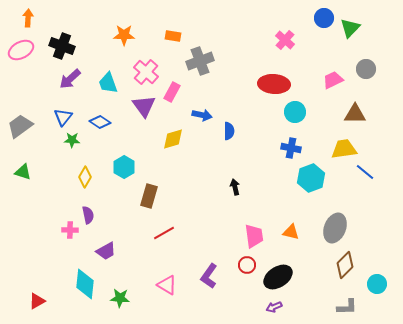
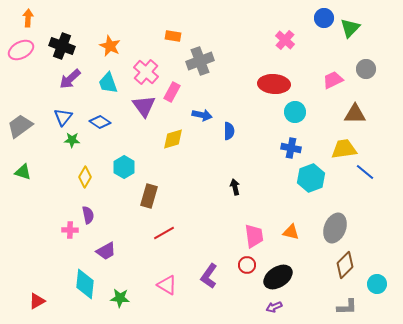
orange star at (124, 35): moved 14 px left, 11 px down; rotated 25 degrees clockwise
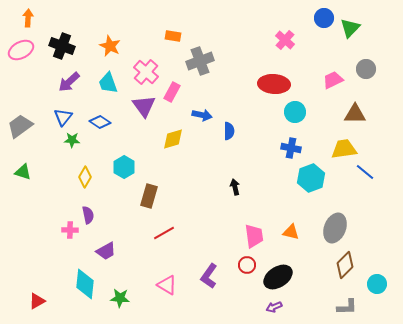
purple arrow at (70, 79): moved 1 px left, 3 px down
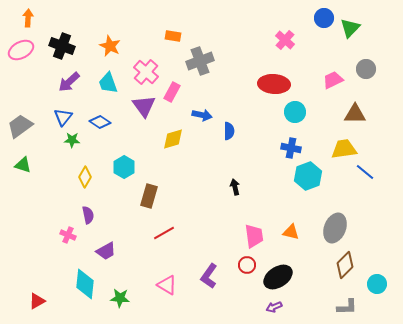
green triangle at (23, 172): moved 7 px up
cyan hexagon at (311, 178): moved 3 px left, 2 px up
pink cross at (70, 230): moved 2 px left, 5 px down; rotated 21 degrees clockwise
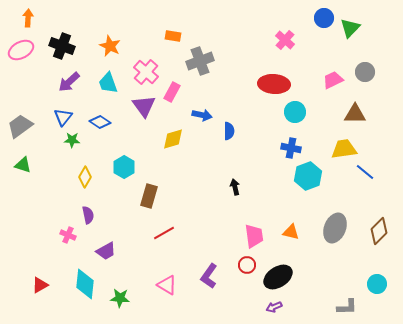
gray circle at (366, 69): moved 1 px left, 3 px down
brown diamond at (345, 265): moved 34 px right, 34 px up
red triangle at (37, 301): moved 3 px right, 16 px up
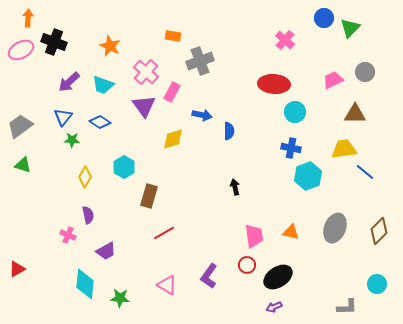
black cross at (62, 46): moved 8 px left, 4 px up
cyan trapezoid at (108, 83): moved 5 px left, 2 px down; rotated 50 degrees counterclockwise
red triangle at (40, 285): moved 23 px left, 16 px up
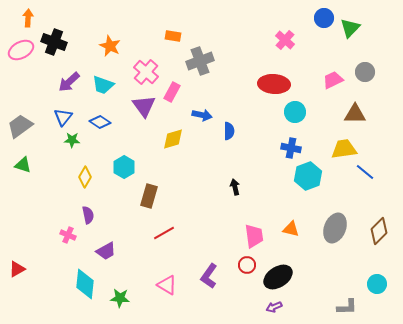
orange triangle at (291, 232): moved 3 px up
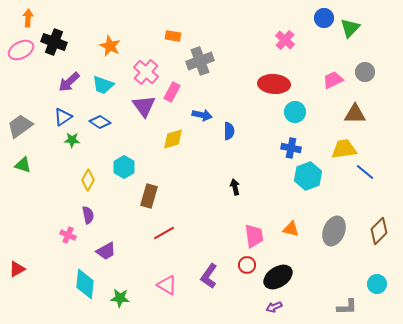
blue triangle at (63, 117): rotated 18 degrees clockwise
yellow diamond at (85, 177): moved 3 px right, 3 px down
gray ellipse at (335, 228): moved 1 px left, 3 px down
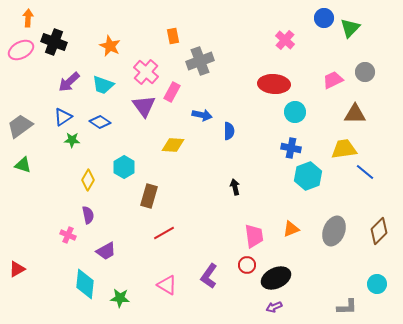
orange rectangle at (173, 36): rotated 70 degrees clockwise
yellow diamond at (173, 139): moved 6 px down; rotated 20 degrees clockwise
orange triangle at (291, 229): rotated 36 degrees counterclockwise
black ellipse at (278, 277): moved 2 px left, 1 px down; rotated 8 degrees clockwise
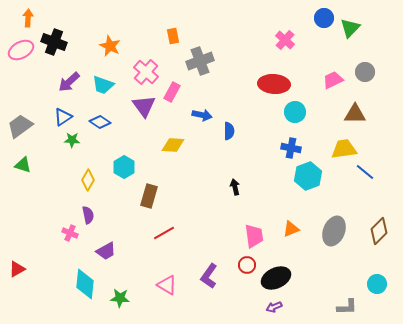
pink cross at (68, 235): moved 2 px right, 2 px up
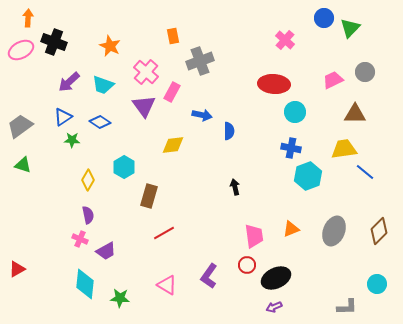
yellow diamond at (173, 145): rotated 10 degrees counterclockwise
pink cross at (70, 233): moved 10 px right, 6 px down
